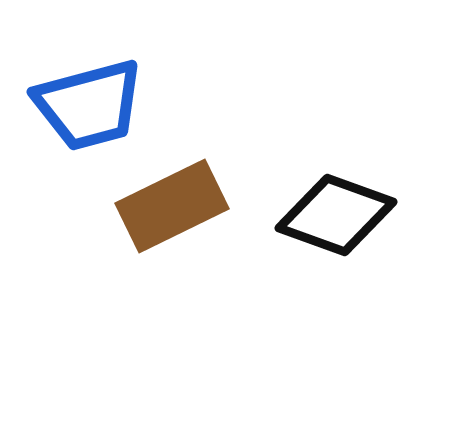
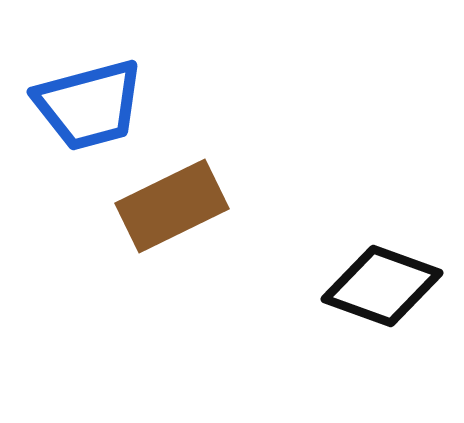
black diamond: moved 46 px right, 71 px down
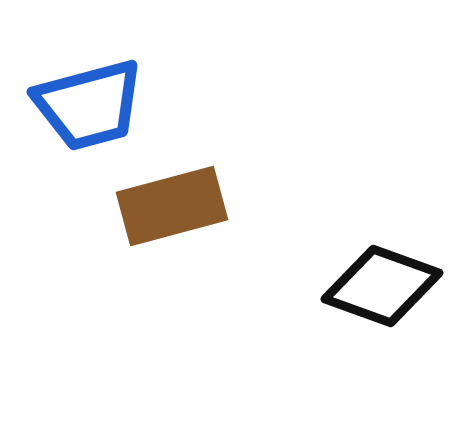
brown rectangle: rotated 11 degrees clockwise
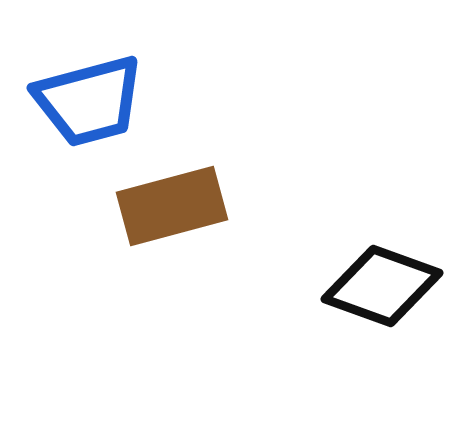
blue trapezoid: moved 4 px up
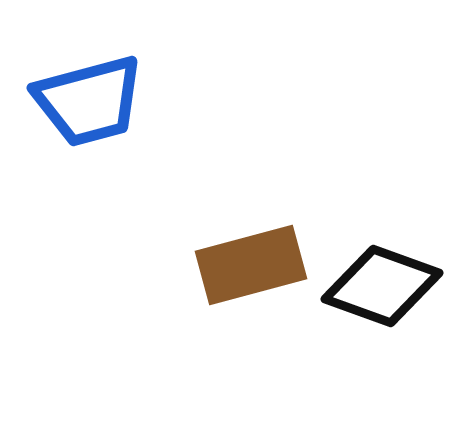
brown rectangle: moved 79 px right, 59 px down
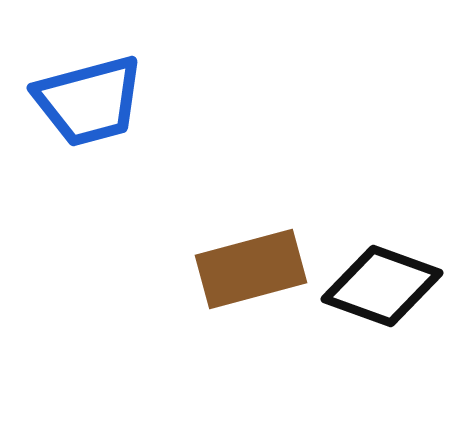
brown rectangle: moved 4 px down
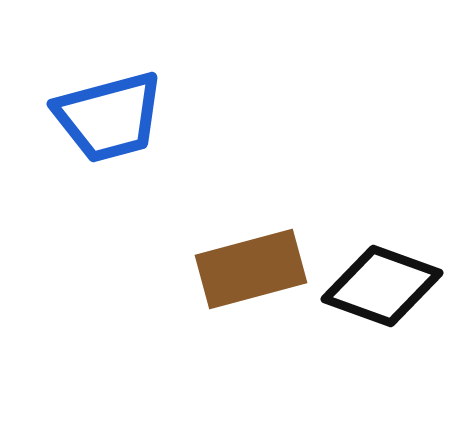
blue trapezoid: moved 20 px right, 16 px down
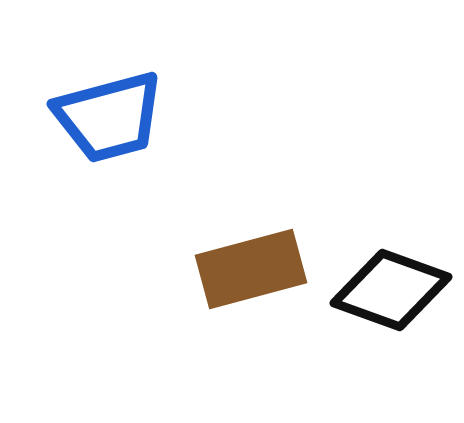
black diamond: moved 9 px right, 4 px down
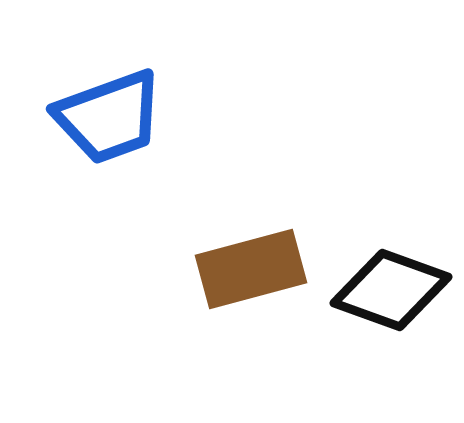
blue trapezoid: rotated 5 degrees counterclockwise
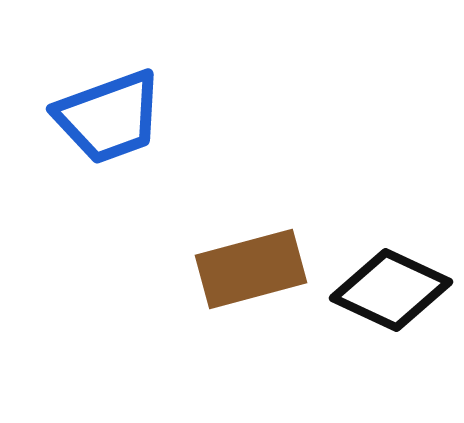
black diamond: rotated 5 degrees clockwise
